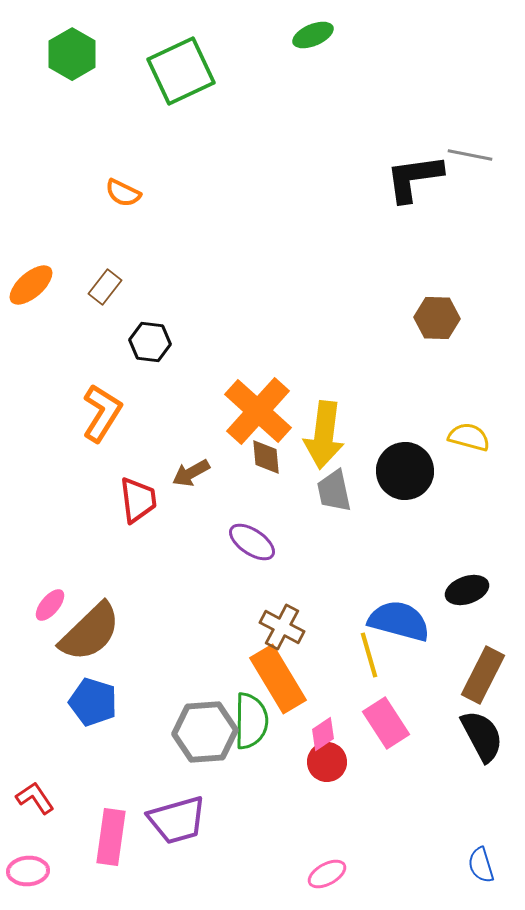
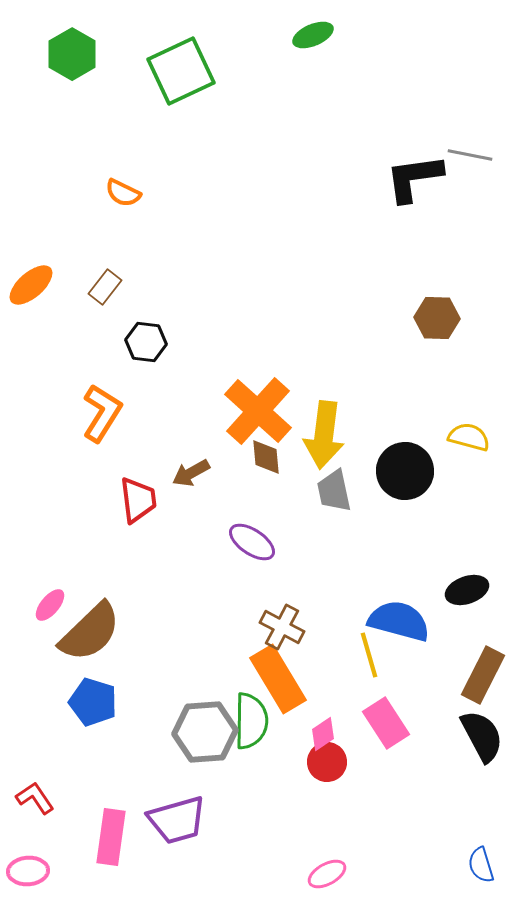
black hexagon at (150, 342): moved 4 px left
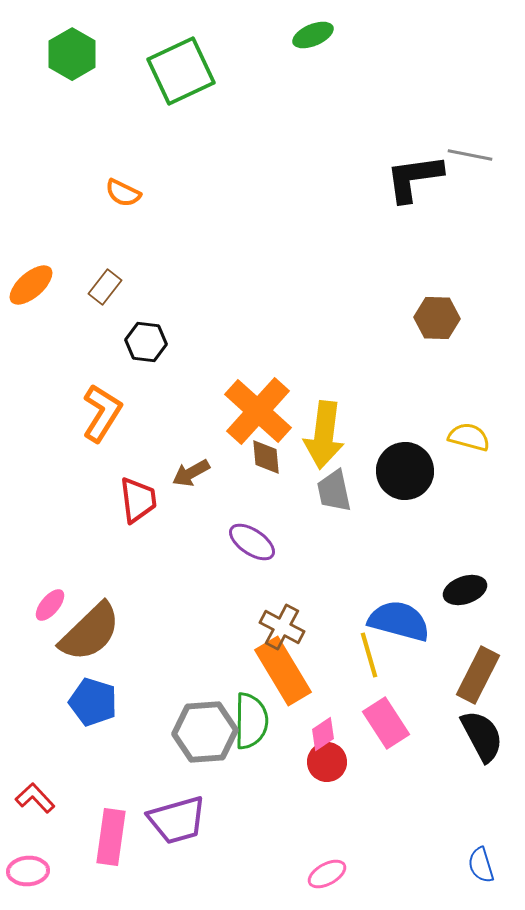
black ellipse at (467, 590): moved 2 px left
brown rectangle at (483, 675): moved 5 px left
orange rectangle at (278, 679): moved 5 px right, 8 px up
red L-shape at (35, 798): rotated 9 degrees counterclockwise
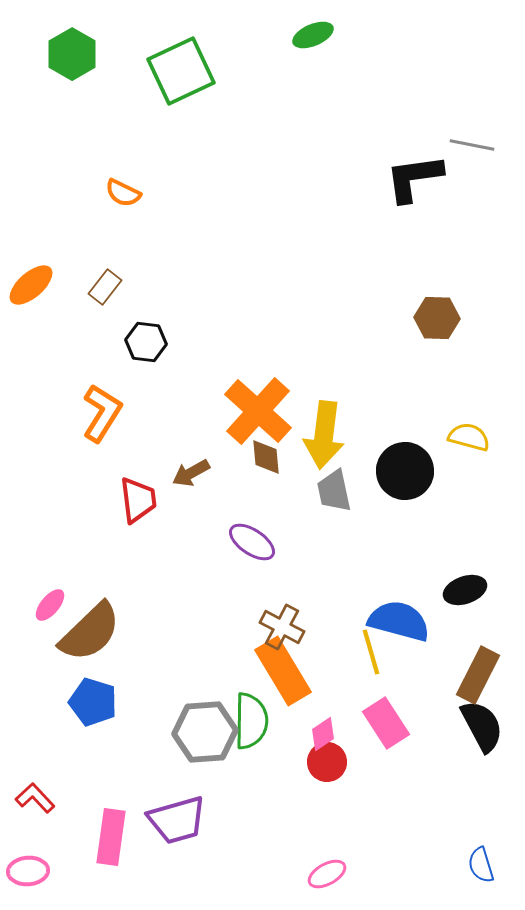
gray line at (470, 155): moved 2 px right, 10 px up
yellow line at (369, 655): moved 2 px right, 3 px up
black semicircle at (482, 736): moved 10 px up
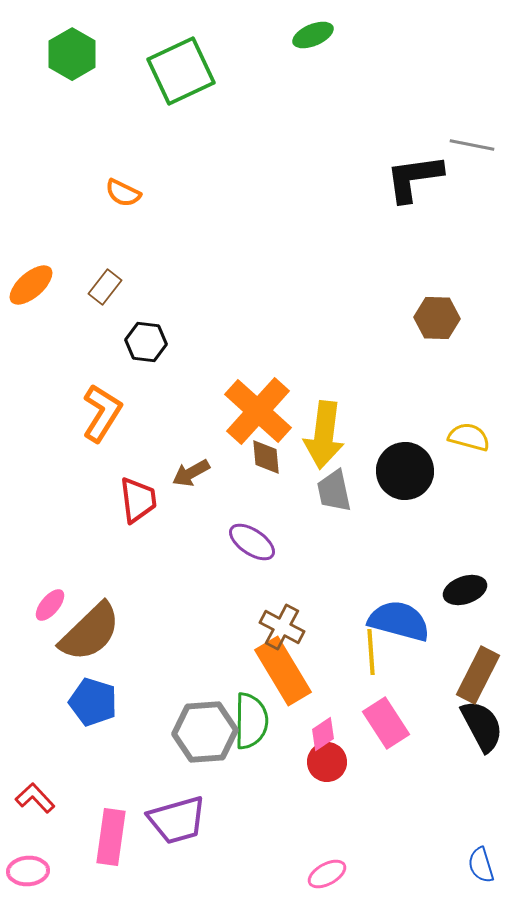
yellow line at (371, 652): rotated 12 degrees clockwise
